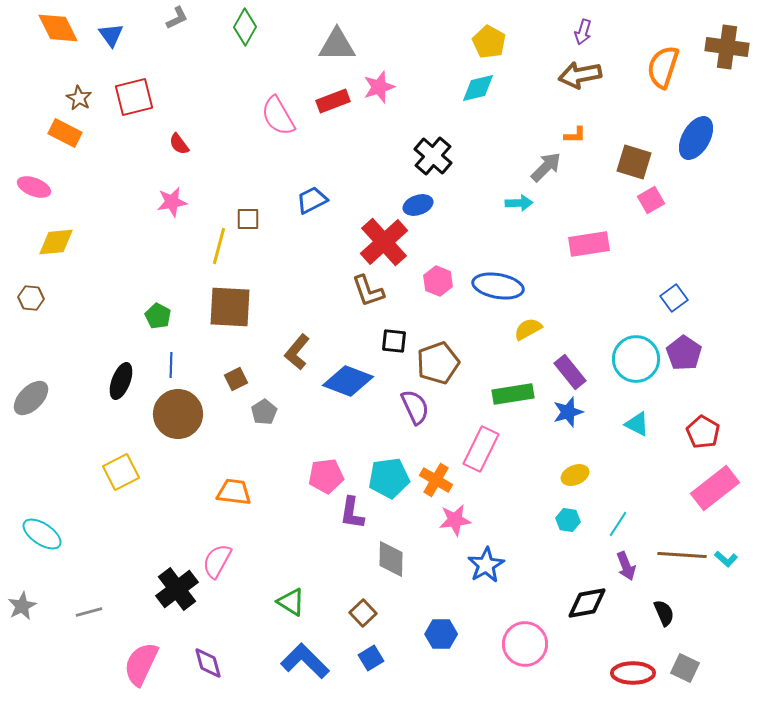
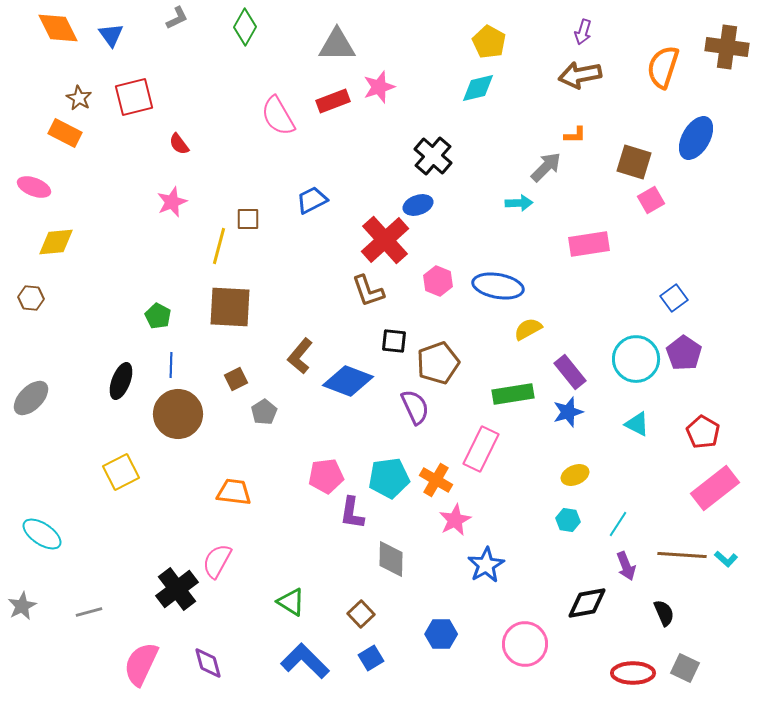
pink star at (172, 202): rotated 12 degrees counterclockwise
red cross at (384, 242): moved 1 px right, 2 px up
brown L-shape at (297, 352): moved 3 px right, 4 px down
pink star at (455, 520): rotated 20 degrees counterclockwise
brown square at (363, 613): moved 2 px left, 1 px down
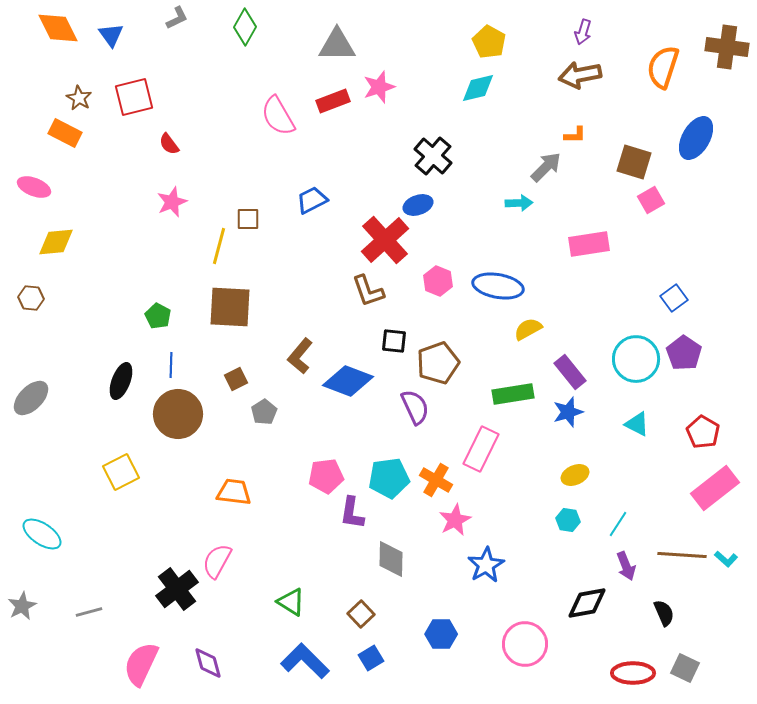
red semicircle at (179, 144): moved 10 px left
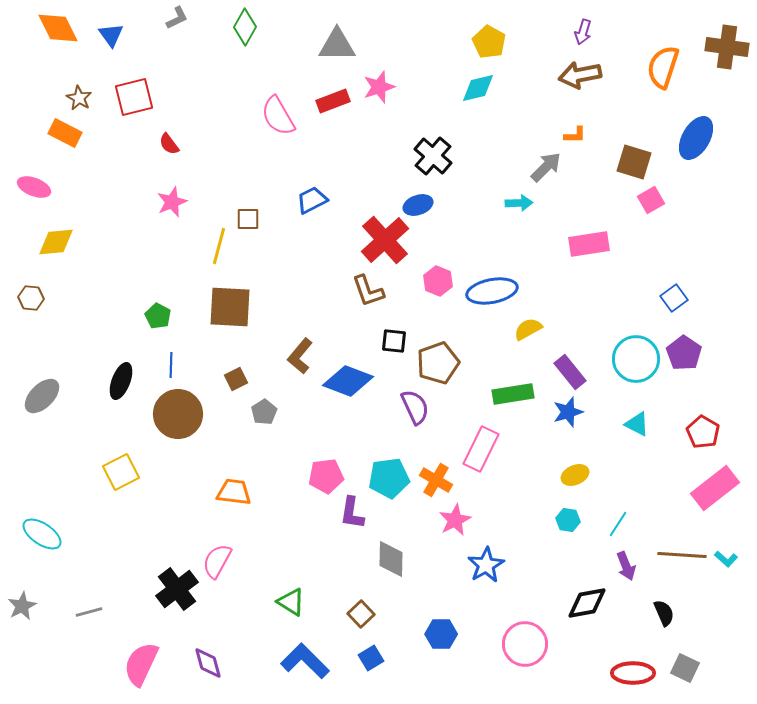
blue ellipse at (498, 286): moved 6 px left, 5 px down; rotated 21 degrees counterclockwise
gray ellipse at (31, 398): moved 11 px right, 2 px up
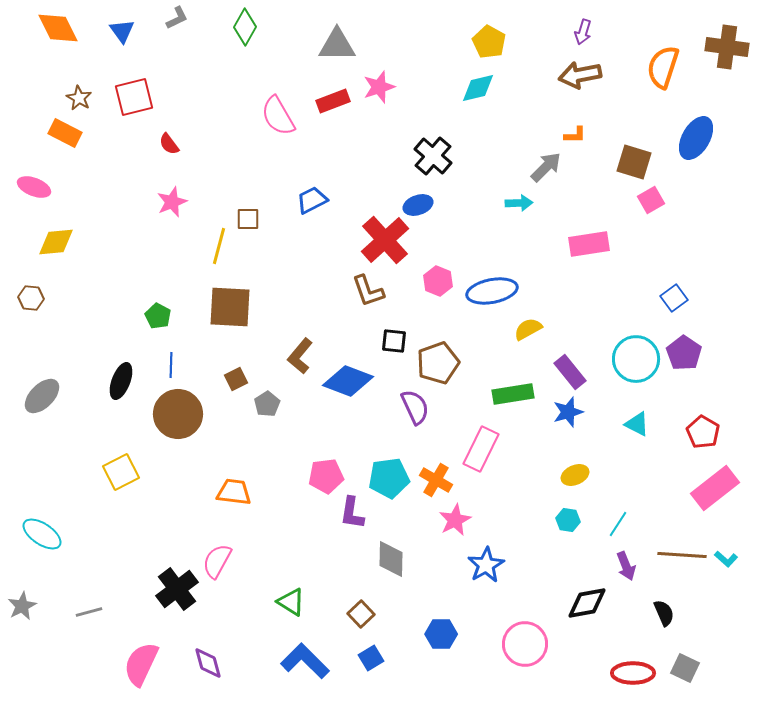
blue triangle at (111, 35): moved 11 px right, 4 px up
gray pentagon at (264, 412): moved 3 px right, 8 px up
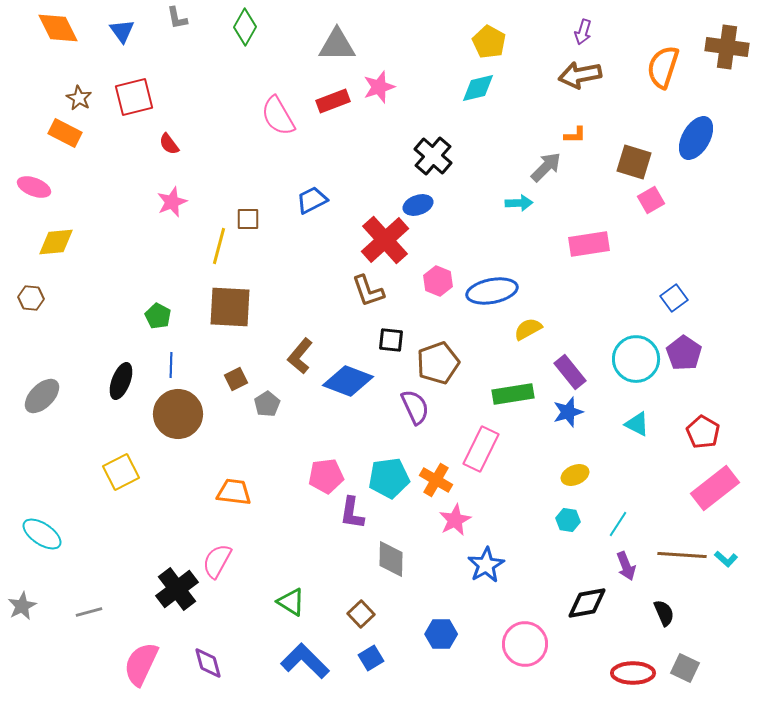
gray L-shape at (177, 18): rotated 105 degrees clockwise
black square at (394, 341): moved 3 px left, 1 px up
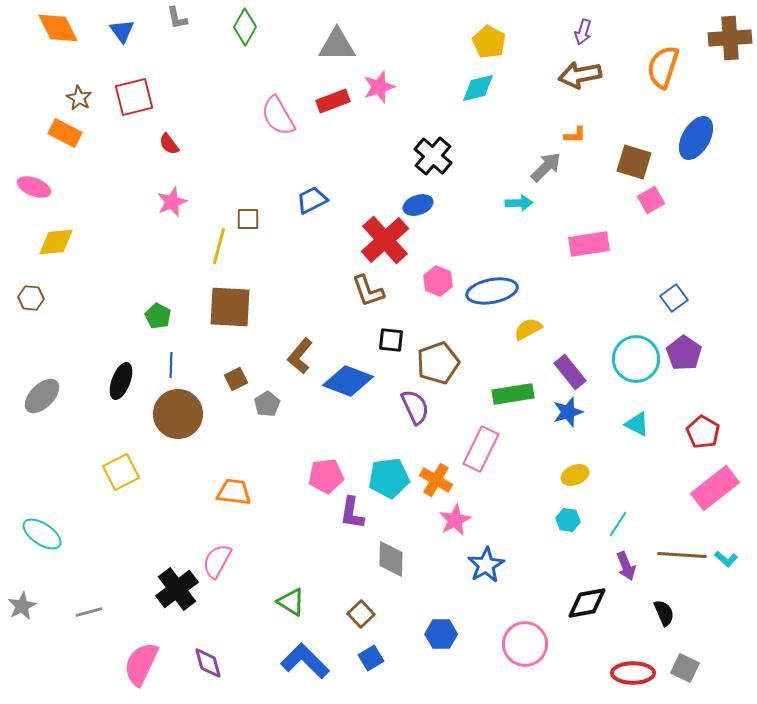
brown cross at (727, 47): moved 3 px right, 9 px up; rotated 12 degrees counterclockwise
